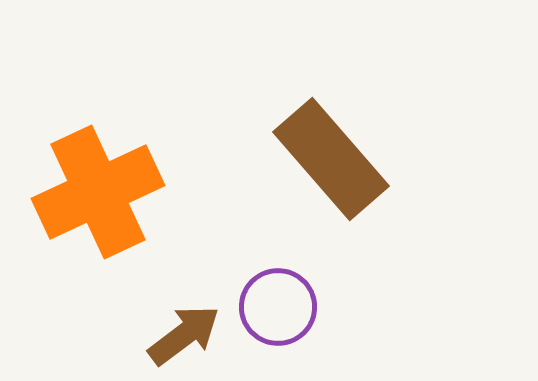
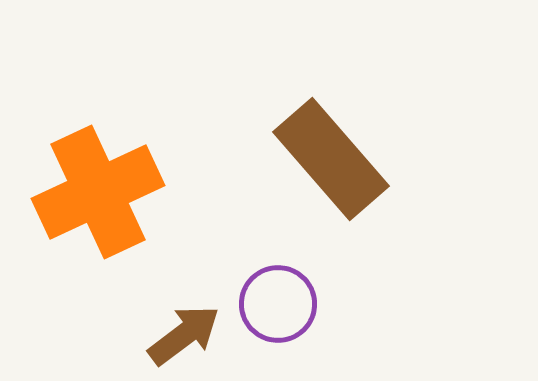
purple circle: moved 3 px up
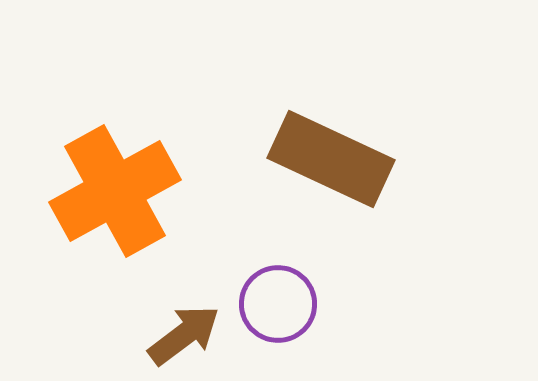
brown rectangle: rotated 24 degrees counterclockwise
orange cross: moved 17 px right, 1 px up; rotated 4 degrees counterclockwise
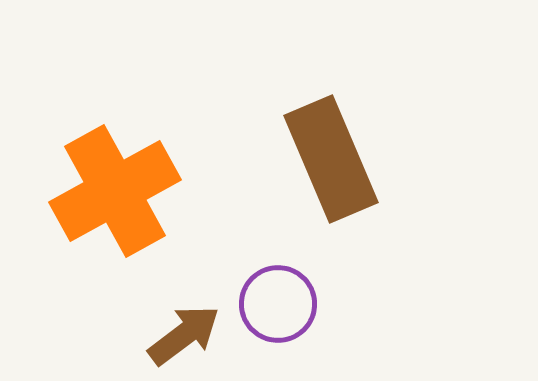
brown rectangle: rotated 42 degrees clockwise
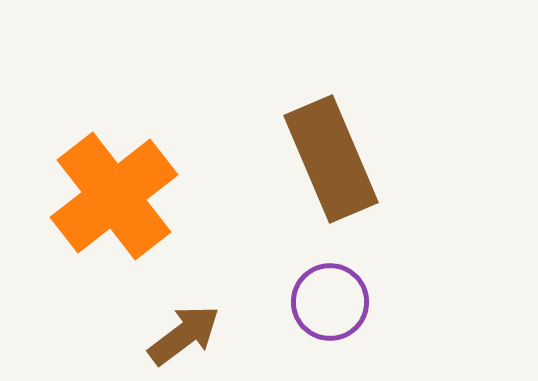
orange cross: moved 1 px left, 5 px down; rotated 9 degrees counterclockwise
purple circle: moved 52 px right, 2 px up
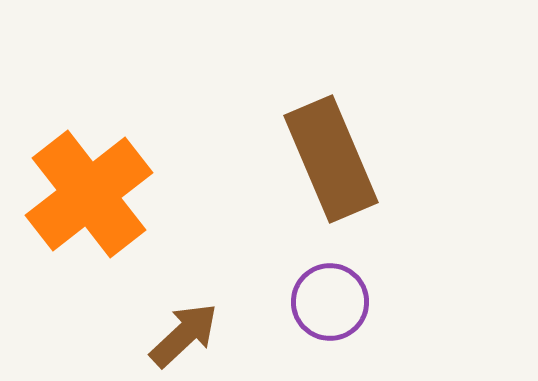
orange cross: moved 25 px left, 2 px up
brown arrow: rotated 6 degrees counterclockwise
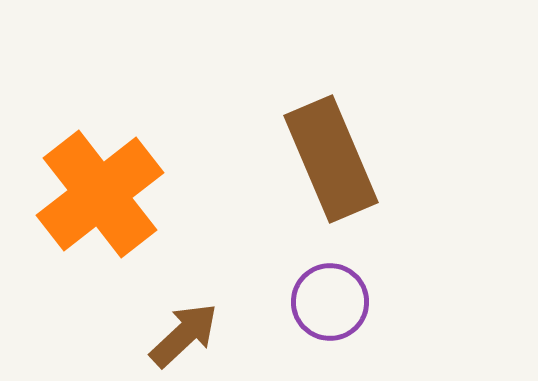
orange cross: moved 11 px right
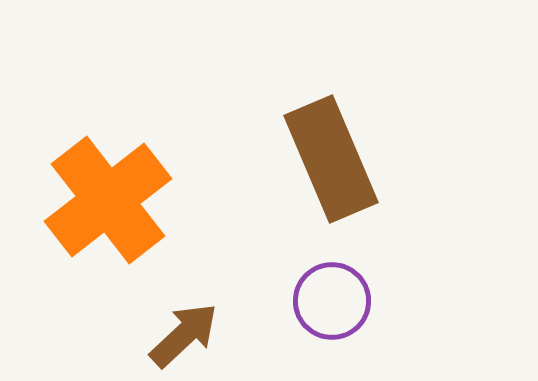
orange cross: moved 8 px right, 6 px down
purple circle: moved 2 px right, 1 px up
